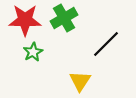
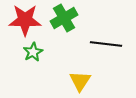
black line: rotated 52 degrees clockwise
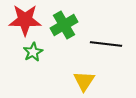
green cross: moved 7 px down
yellow triangle: moved 4 px right
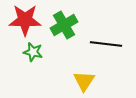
green star: rotated 30 degrees counterclockwise
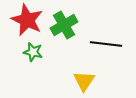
red star: moved 2 px right; rotated 24 degrees clockwise
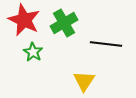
red star: moved 3 px left
green cross: moved 2 px up
green star: rotated 18 degrees clockwise
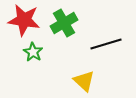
red star: rotated 16 degrees counterclockwise
black line: rotated 24 degrees counterclockwise
yellow triangle: rotated 20 degrees counterclockwise
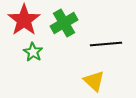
red star: rotated 28 degrees clockwise
black line: rotated 12 degrees clockwise
yellow triangle: moved 10 px right
